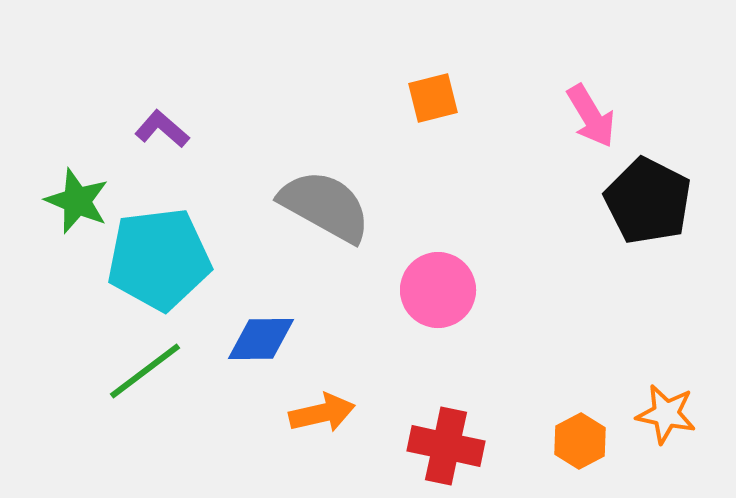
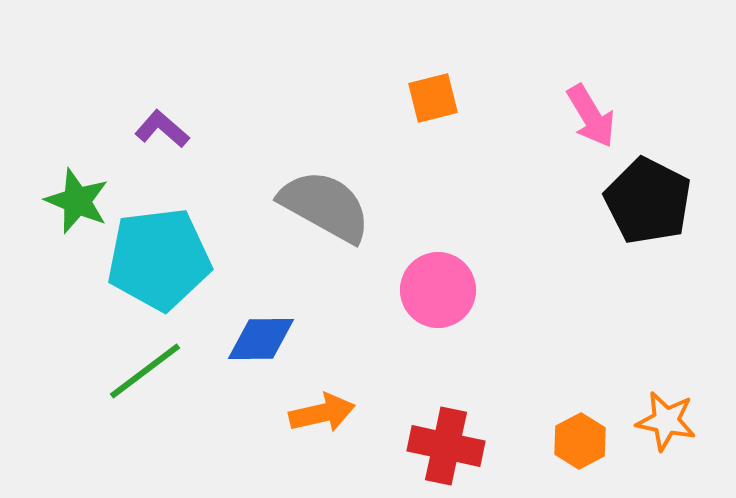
orange star: moved 7 px down
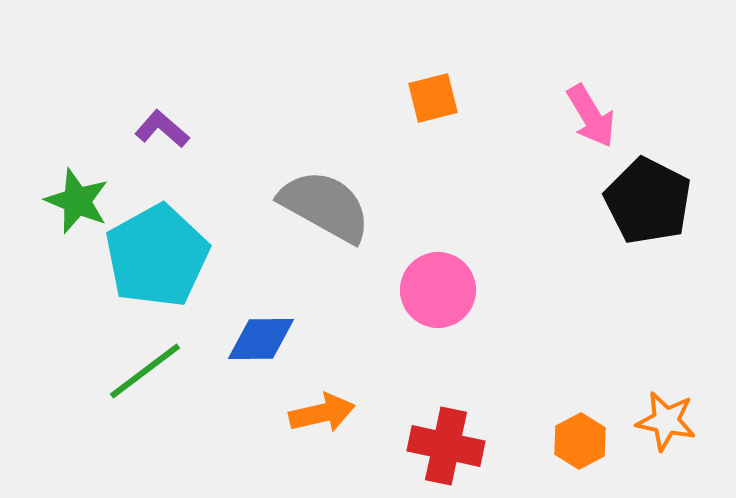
cyan pentagon: moved 2 px left, 3 px up; rotated 22 degrees counterclockwise
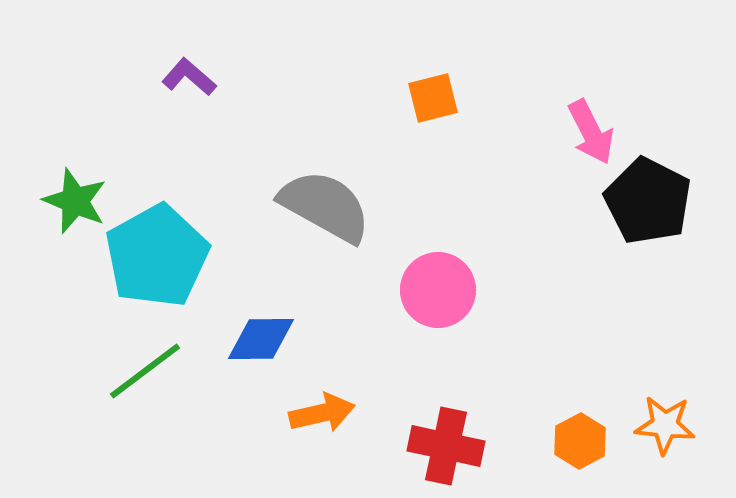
pink arrow: moved 16 px down; rotated 4 degrees clockwise
purple L-shape: moved 27 px right, 52 px up
green star: moved 2 px left
orange star: moved 1 px left, 4 px down; rotated 6 degrees counterclockwise
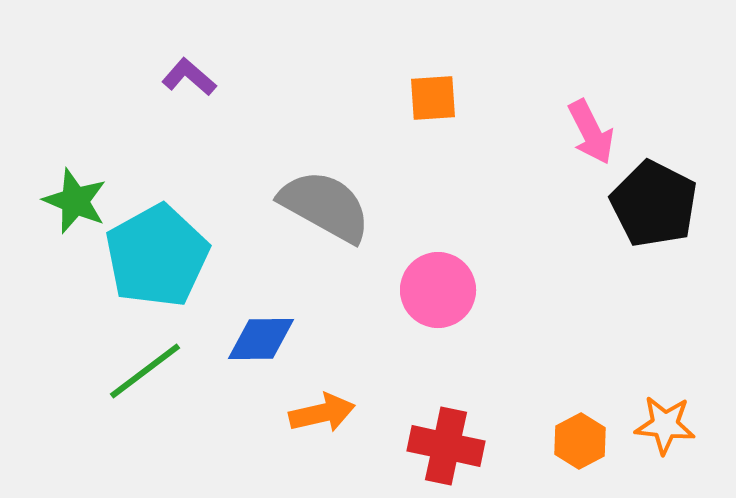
orange square: rotated 10 degrees clockwise
black pentagon: moved 6 px right, 3 px down
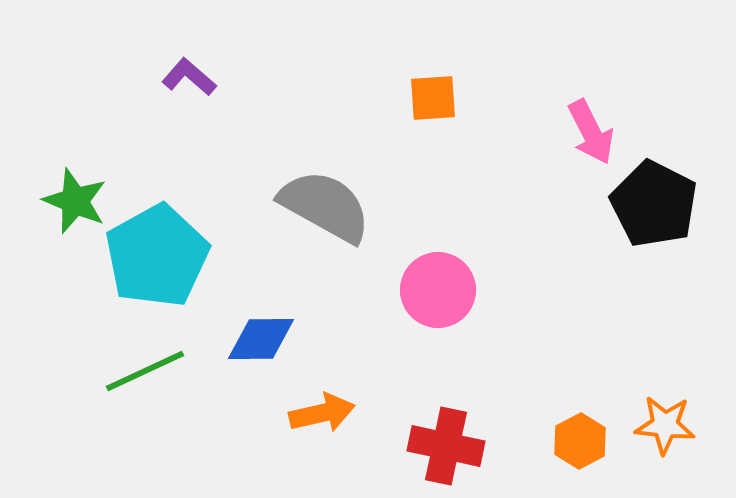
green line: rotated 12 degrees clockwise
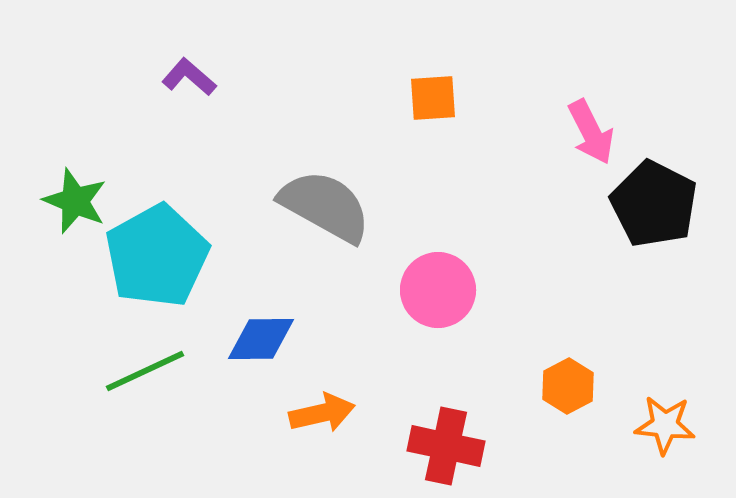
orange hexagon: moved 12 px left, 55 px up
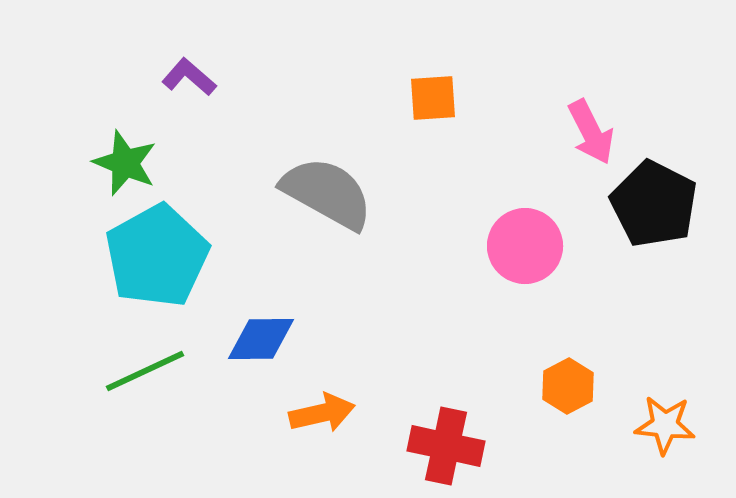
green star: moved 50 px right, 38 px up
gray semicircle: moved 2 px right, 13 px up
pink circle: moved 87 px right, 44 px up
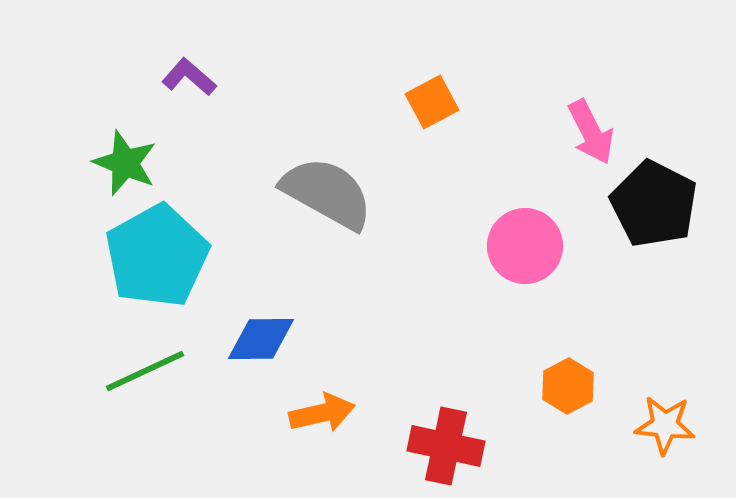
orange square: moved 1 px left, 4 px down; rotated 24 degrees counterclockwise
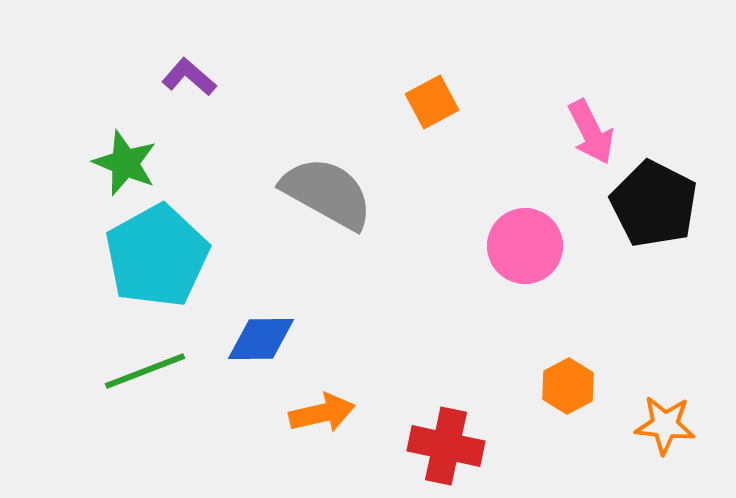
green line: rotated 4 degrees clockwise
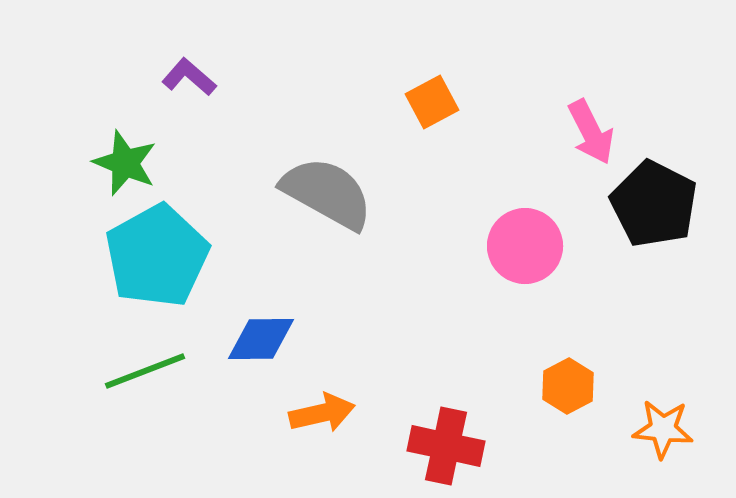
orange star: moved 2 px left, 4 px down
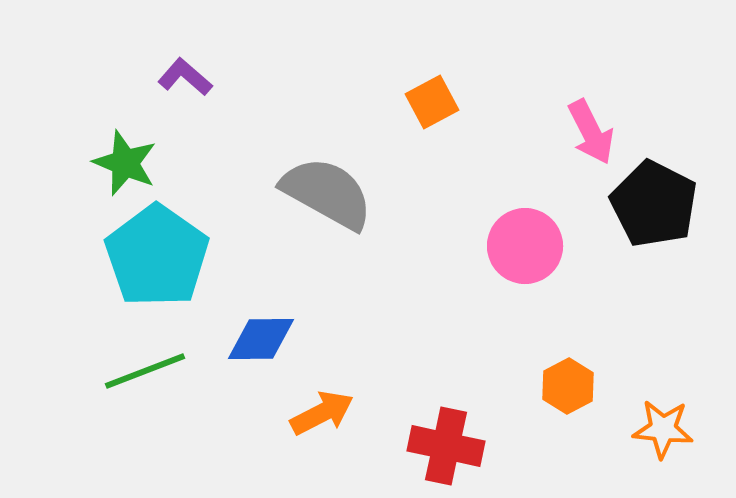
purple L-shape: moved 4 px left
cyan pentagon: rotated 8 degrees counterclockwise
orange arrow: rotated 14 degrees counterclockwise
